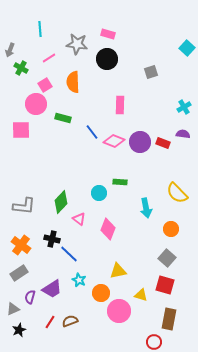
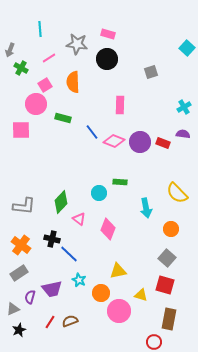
purple trapezoid at (52, 289): rotated 20 degrees clockwise
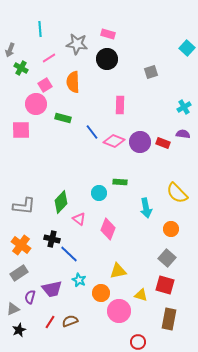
red circle at (154, 342): moved 16 px left
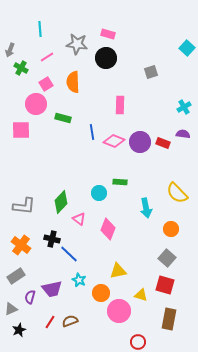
pink line at (49, 58): moved 2 px left, 1 px up
black circle at (107, 59): moved 1 px left, 1 px up
pink square at (45, 85): moved 1 px right, 1 px up
blue line at (92, 132): rotated 28 degrees clockwise
gray rectangle at (19, 273): moved 3 px left, 3 px down
gray triangle at (13, 309): moved 2 px left
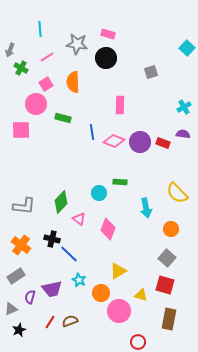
yellow triangle at (118, 271): rotated 18 degrees counterclockwise
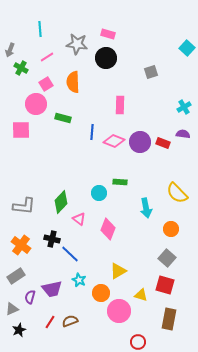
blue line at (92, 132): rotated 14 degrees clockwise
blue line at (69, 254): moved 1 px right
gray triangle at (11, 309): moved 1 px right
